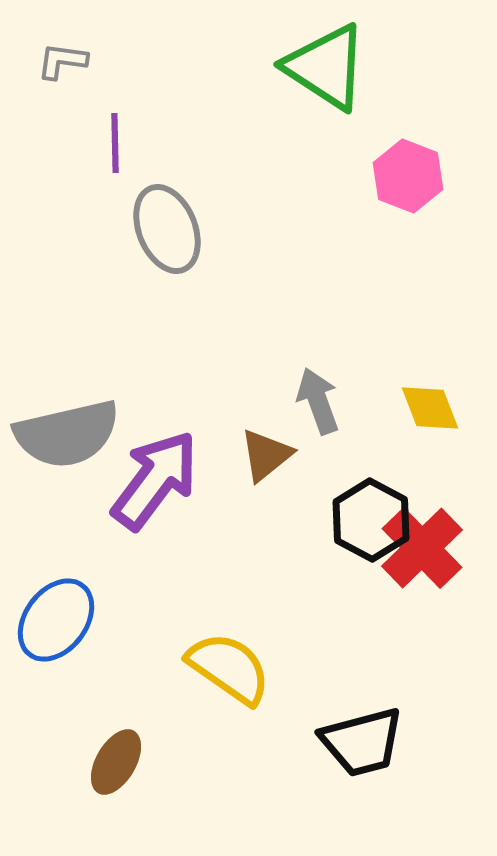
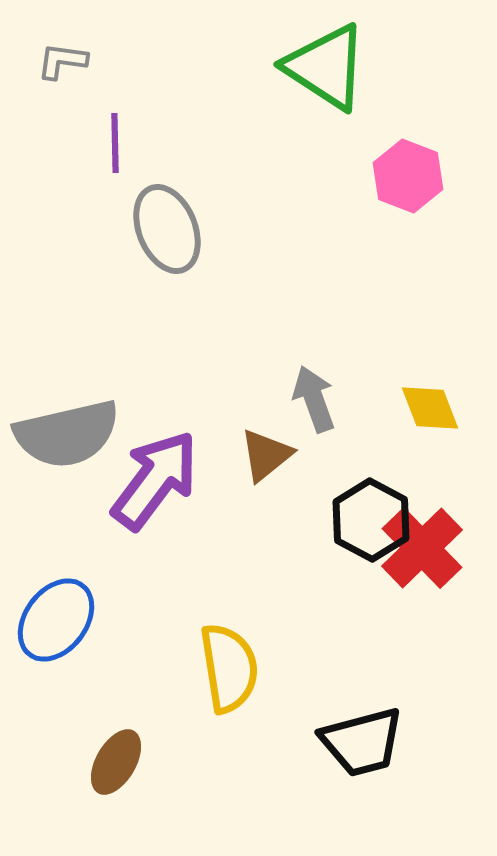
gray arrow: moved 4 px left, 2 px up
yellow semicircle: rotated 46 degrees clockwise
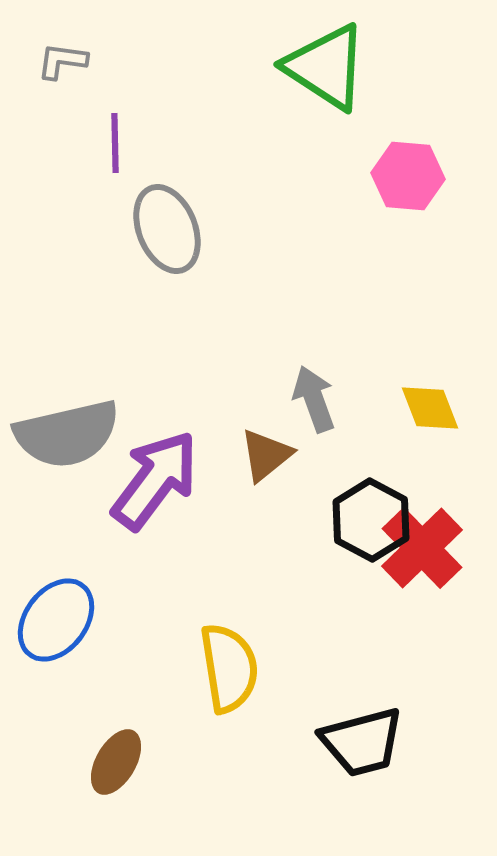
pink hexagon: rotated 16 degrees counterclockwise
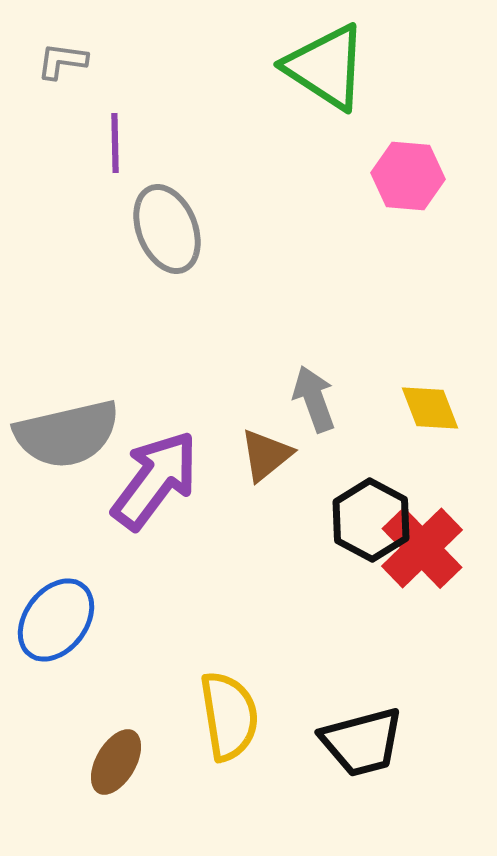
yellow semicircle: moved 48 px down
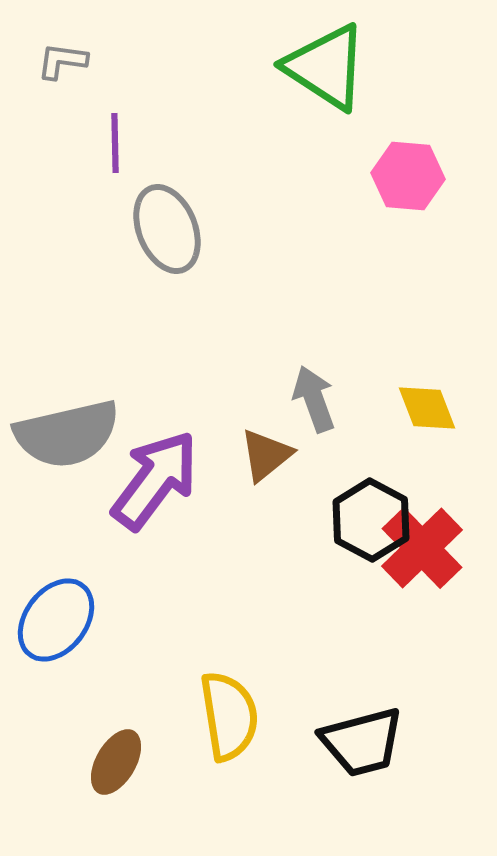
yellow diamond: moved 3 px left
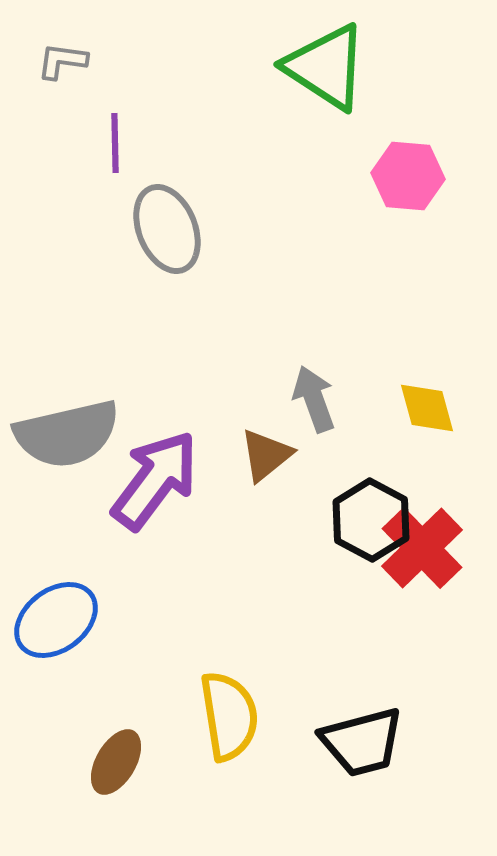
yellow diamond: rotated 6 degrees clockwise
blue ellipse: rotated 16 degrees clockwise
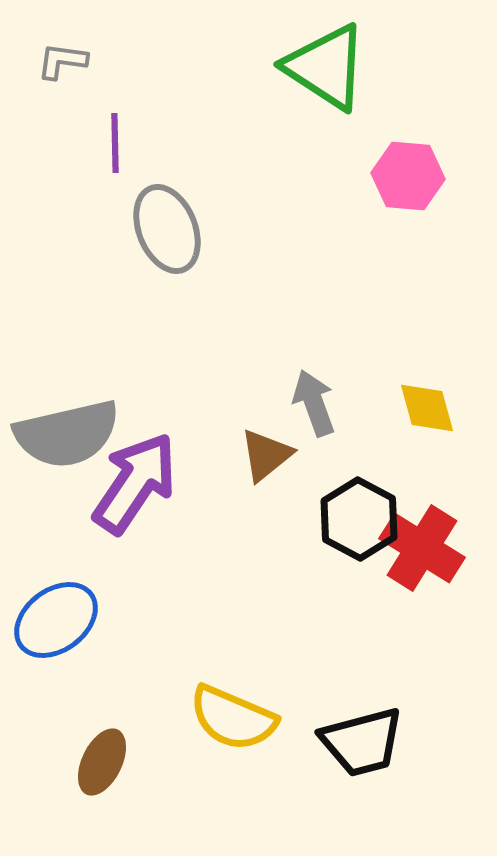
gray arrow: moved 4 px down
purple arrow: moved 20 px left, 3 px down; rotated 3 degrees counterclockwise
black hexagon: moved 12 px left, 1 px up
red cross: rotated 14 degrees counterclockwise
yellow semicircle: moved 4 px right, 2 px down; rotated 122 degrees clockwise
brown ellipse: moved 14 px left; rotated 4 degrees counterclockwise
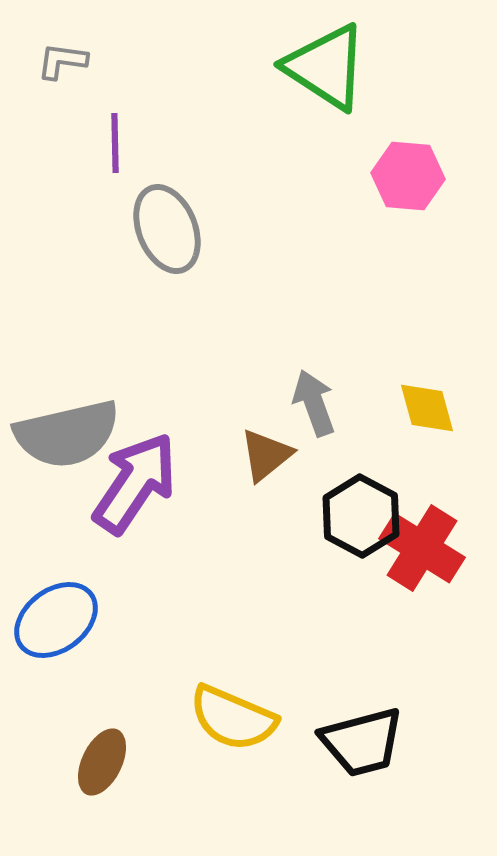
black hexagon: moved 2 px right, 3 px up
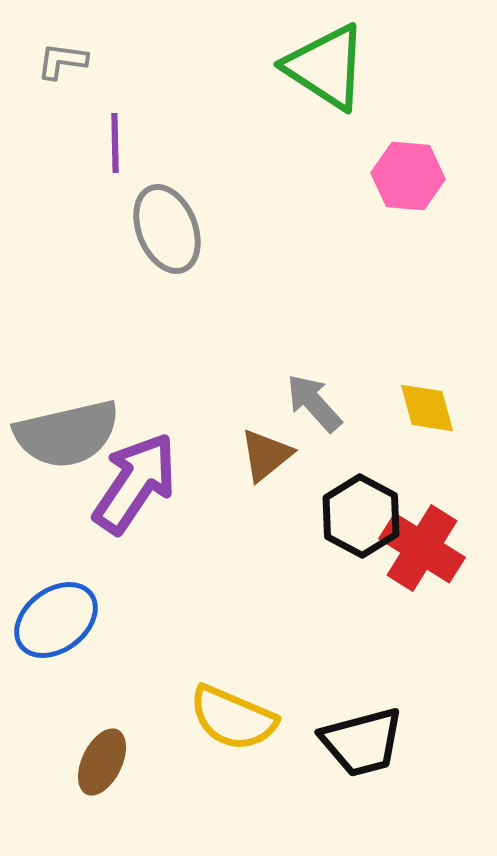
gray arrow: rotated 22 degrees counterclockwise
